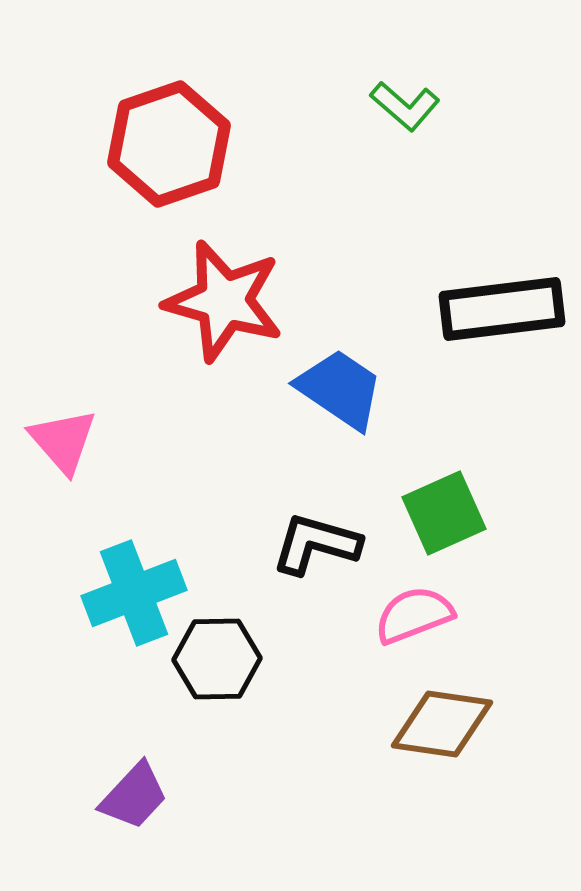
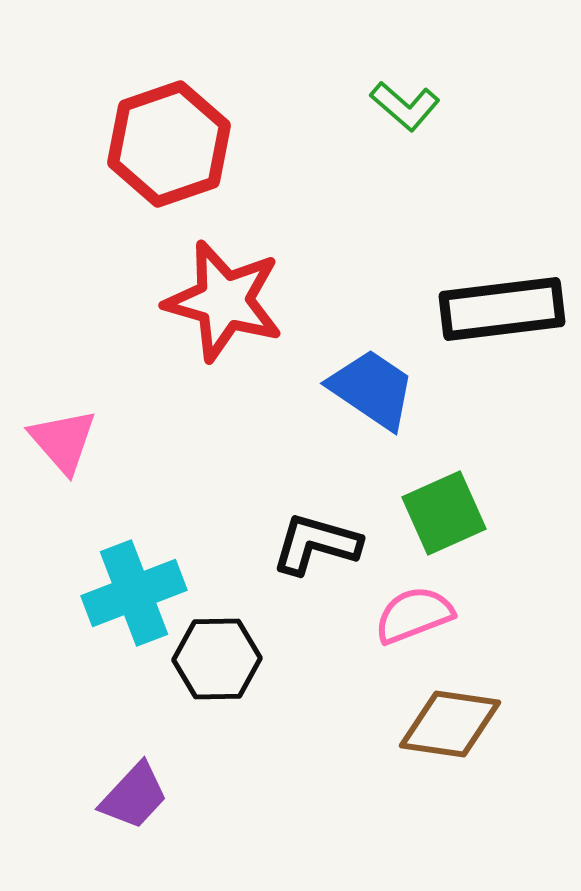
blue trapezoid: moved 32 px right
brown diamond: moved 8 px right
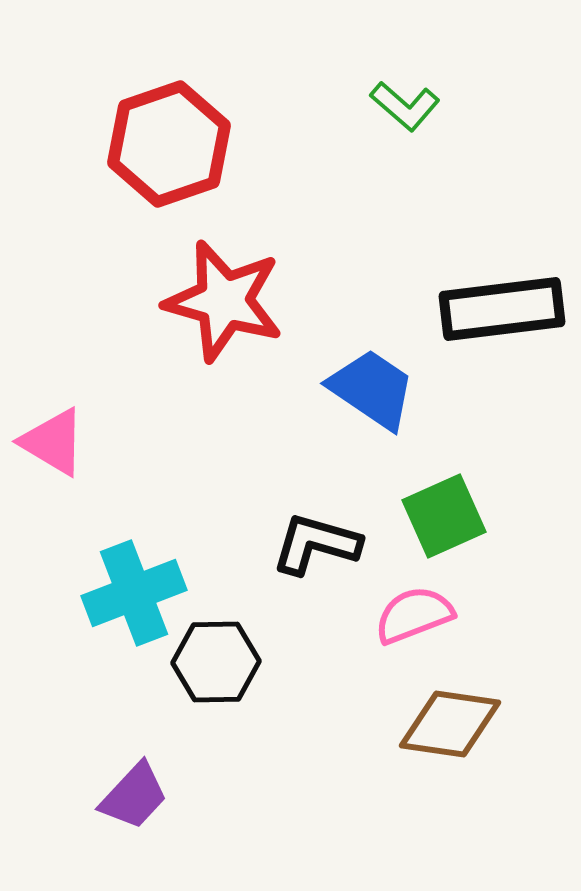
pink triangle: moved 10 px left, 1 px down; rotated 18 degrees counterclockwise
green square: moved 3 px down
black hexagon: moved 1 px left, 3 px down
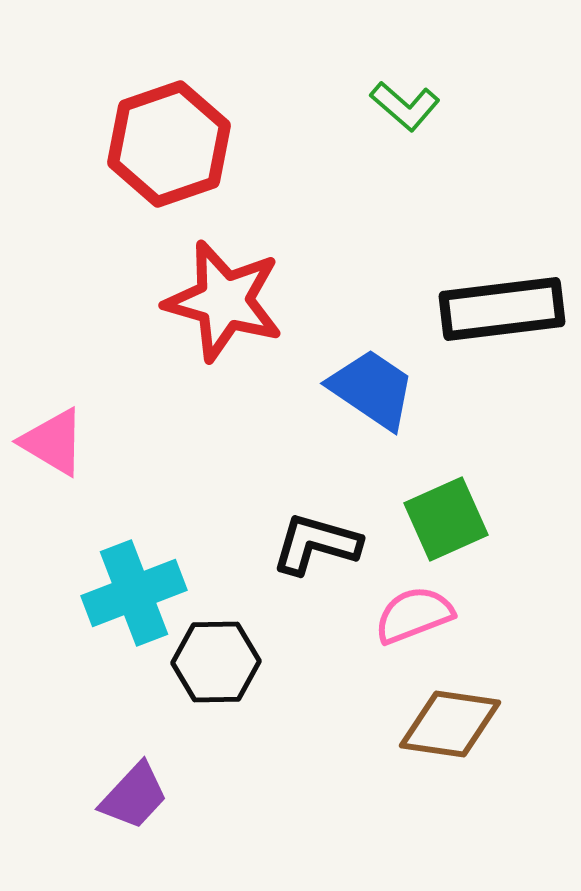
green square: moved 2 px right, 3 px down
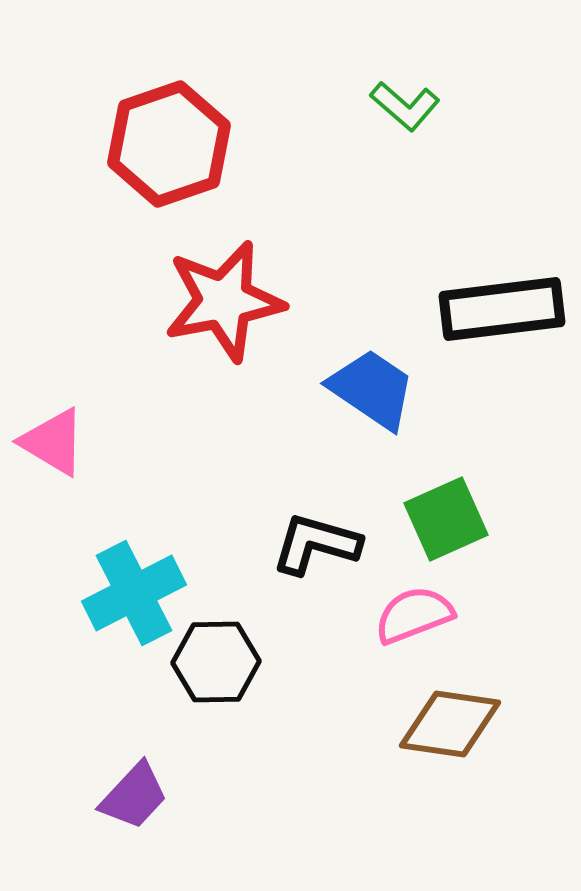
red star: rotated 27 degrees counterclockwise
cyan cross: rotated 6 degrees counterclockwise
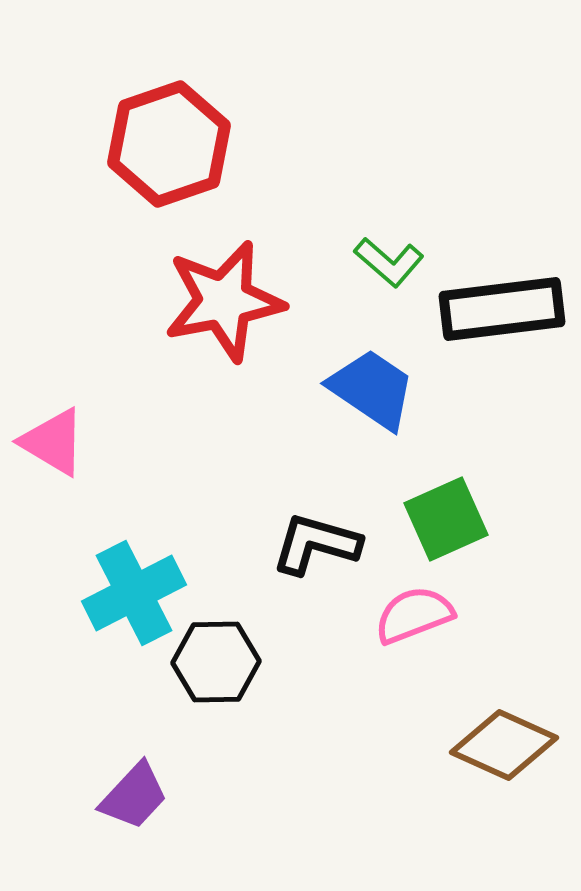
green L-shape: moved 16 px left, 156 px down
brown diamond: moved 54 px right, 21 px down; rotated 16 degrees clockwise
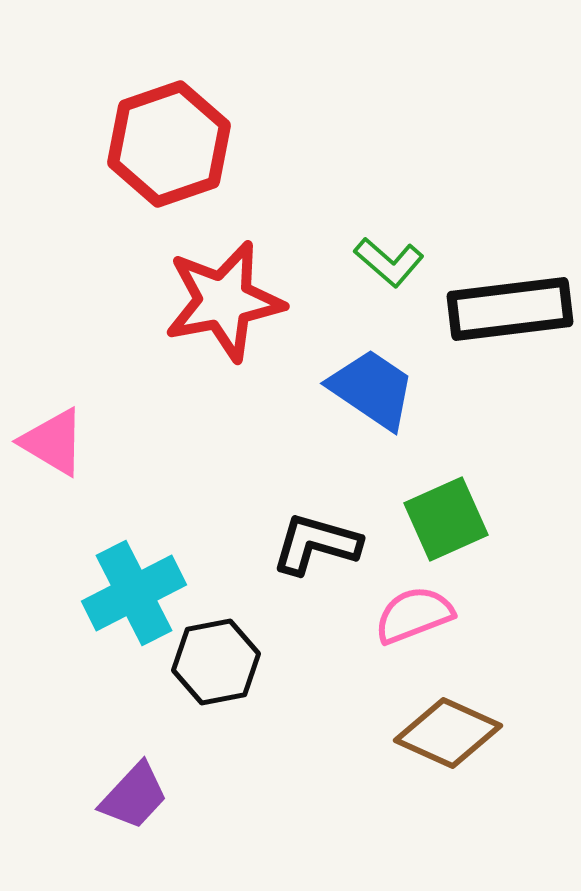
black rectangle: moved 8 px right
black hexagon: rotated 10 degrees counterclockwise
brown diamond: moved 56 px left, 12 px up
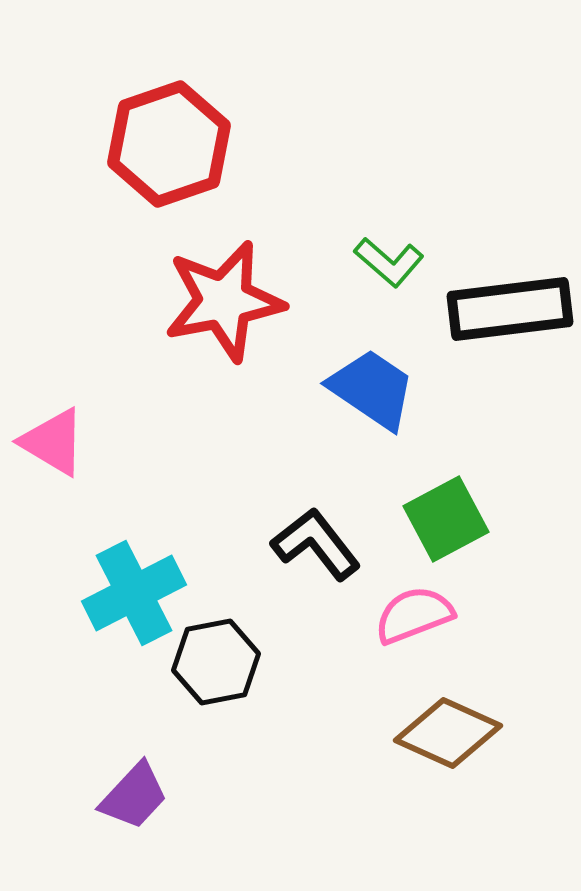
green square: rotated 4 degrees counterclockwise
black L-shape: rotated 36 degrees clockwise
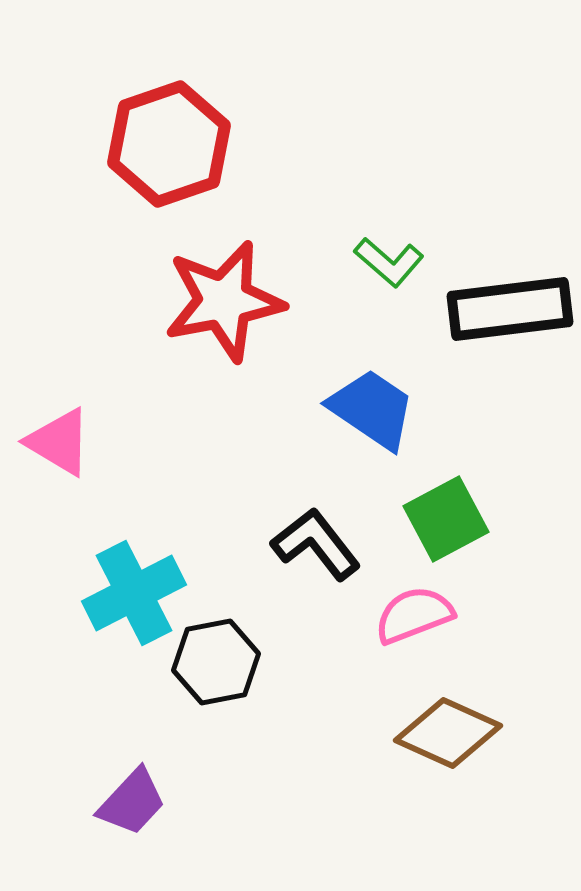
blue trapezoid: moved 20 px down
pink triangle: moved 6 px right
purple trapezoid: moved 2 px left, 6 px down
